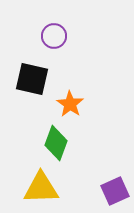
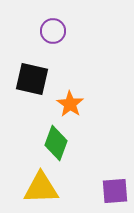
purple circle: moved 1 px left, 5 px up
purple square: rotated 20 degrees clockwise
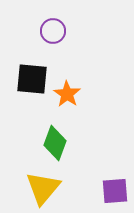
black square: rotated 8 degrees counterclockwise
orange star: moved 3 px left, 10 px up
green diamond: moved 1 px left
yellow triangle: moved 2 px right; rotated 48 degrees counterclockwise
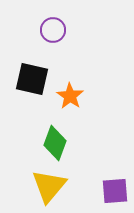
purple circle: moved 1 px up
black square: rotated 8 degrees clockwise
orange star: moved 3 px right, 2 px down
yellow triangle: moved 6 px right, 2 px up
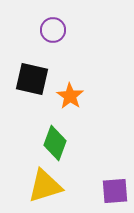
yellow triangle: moved 4 px left; rotated 33 degrees clockwise
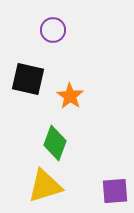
black square: moved 4 px left
